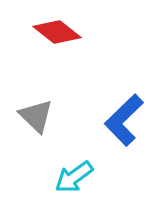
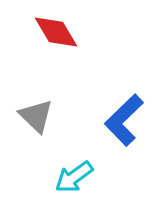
red diamond: moved 1 px left; rotated 21 degrees clockwise
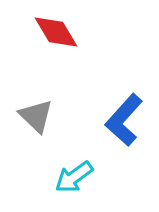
blue L-shape: rotated 4 degrees counterclockwise
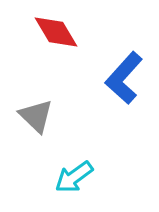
blue L-shape: moved 42 px up
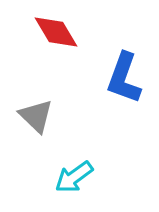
blue L-shape: rotated 22 degrees counterclockwise
